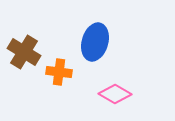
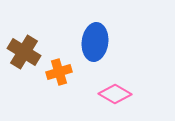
blue ellipse: rotated 9 degrees counterclockwise
orange cross: rotated 25 degrees counterclockwise
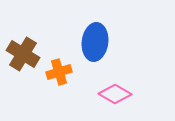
brown cross: moved 1 px left, 2 px down
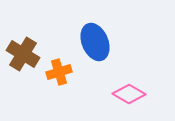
blue ellipse: rotated 30 degrees counterclockwise
pink diamond: moved 14 px right
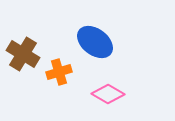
blue ellipse: rotated 30 degrees counterclockwise
pink diamond: moved 21 px left
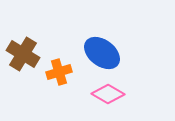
blue ellipse: moved 7 px right, 11 px down
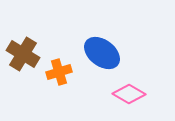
pink diamond: moved 21 px right
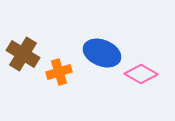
blue ellipse: rotated 15 degrees counterclockwise
pink diamond: moved 12 px right, 20 px up
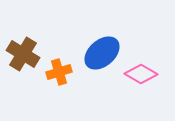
blue ellipse: rotated 63 degrees counterclockwise
